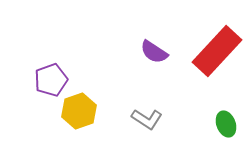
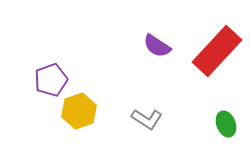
purple semicircle: moved 3 px right, 6 px up
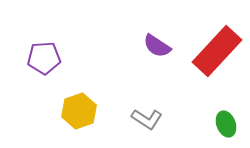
purple pentagon: moved 7 px left, 22 px up; rotated 16 degrees clockwise
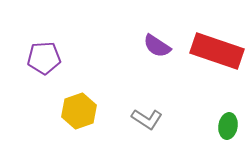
red rectangle: rotated 66 degrees clockwise
green ellipse: moved 2 px right, 2 px down; rotated 30 degrees clockwise
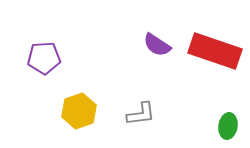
purple semicircle: moved 1 px up
red rectangle: moved 2 px left
gray L-shape: moved 6 px left, 5 px up; rotated 40 degrees counterclockwise
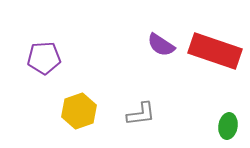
purple semicircle: moved 4 px right
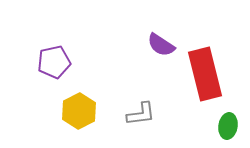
red rectangle: moved 10 px left, 23 px down; rotated 57 degrees clockwise
purple pentagon: moved 10 px right, 4 px down; rotated 8 degrees counterclockwise
yellow hexagon: rotated 8 degrees counterclockwise
